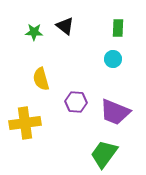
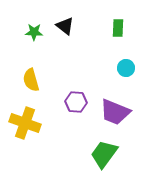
cyan circle: moved 13 px right, 9 px down
yellow semicircle: moved 10 px left, 1 px down
yellow cross: rotated 28 degrees clockwise
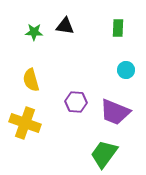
black triangle: rotated 30 degrees counterclockwise
cyan circle: moved 2 px down
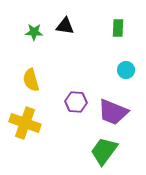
purple trapezoid: moved 2 px left
green trapezoid: moved 3 px up
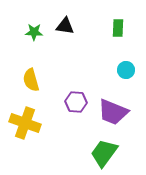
green trapezoid: moved 2 px down
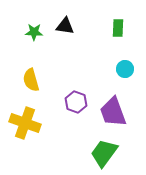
cyan circle: moved 1 px left, 1 px up
purple hexagon: rotated 15 degrees clockwise
purple trapezoid: rotated 48 degrees clockwise
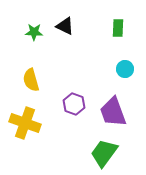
black triangle: rotated 18 degrees clockwise
purple hexagon: moved 2 px left, 2 px down
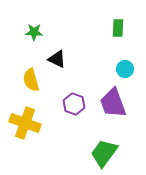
black triangle: moved 8 px left, 33 px down
purple trapezoid: moved 9 px up
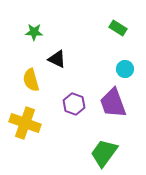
green rectangle: rotated 60 degrees counterclockwise
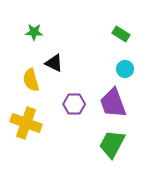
green rectangle: moved 3 px right, 6 px down
black triangle: moved 3 px left, 4 px down
purple hexagon: rotated 20 degrees counterclockwise
yellow cross: moved 1 px right
green trapezoid: moved 8 px right, 9 px up; rotated 8 degrees counterclockwise
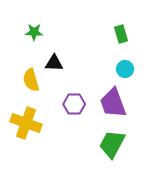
green rectangle: rotated 42 degrees clockwise
black triangle: rotated 24 degrees counterclockwise
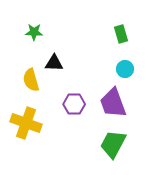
green trapezoid: moved 1 px right
